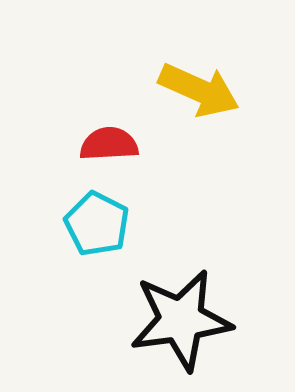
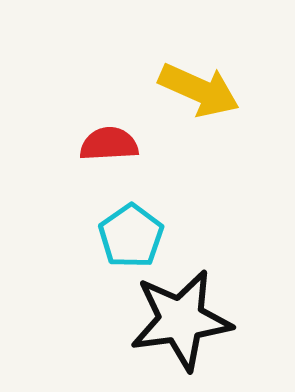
cyan pentagon: moved 34 px right, 12 px down; rotated 10 degrees clockwise
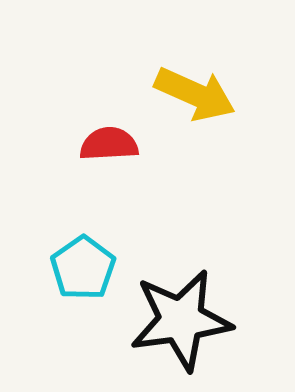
yellow arrow: moved 4 px left, 4 px down
cyan pentagon: moved 48 px left, 32 px down
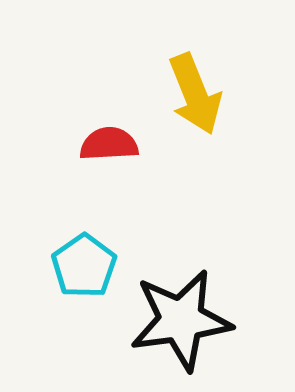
yellow arrow: rotated 44 degrees clockwise
cyan pentagon: moved 1 px right, 2 px up
